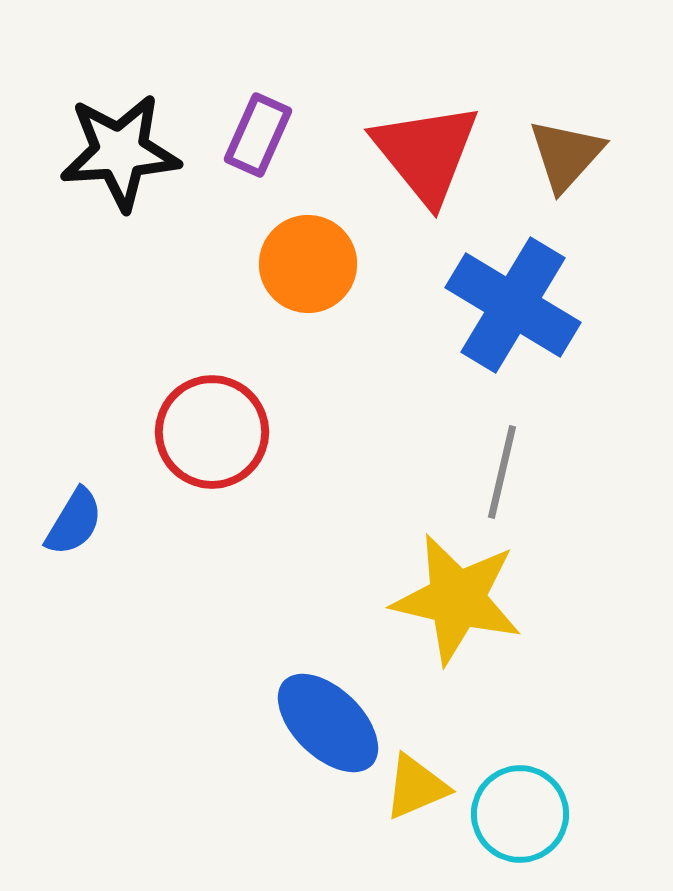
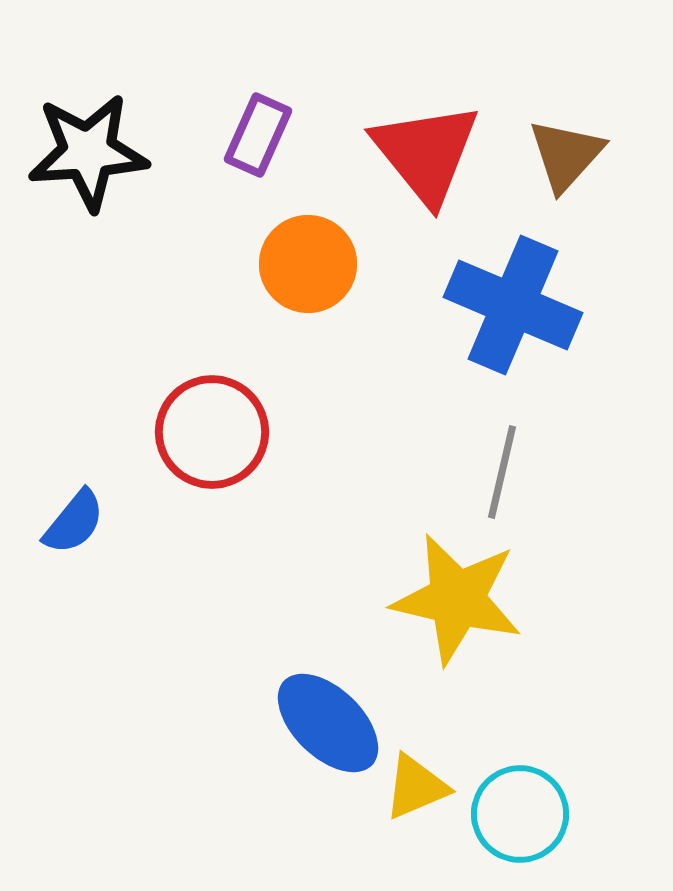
black star: moved 32 px left
blue cross: rotated 8 degrees counterclockwise
blue semicircle: rotated 8 degrees clockwise
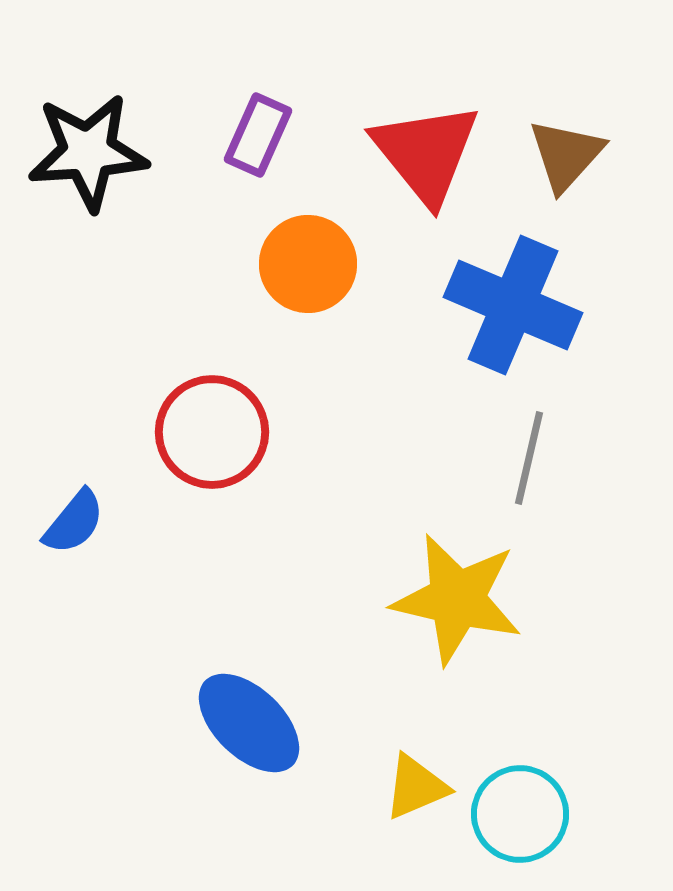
gray line: moved 27 px right, 14 px up
blue ellipse: moved 79 px left
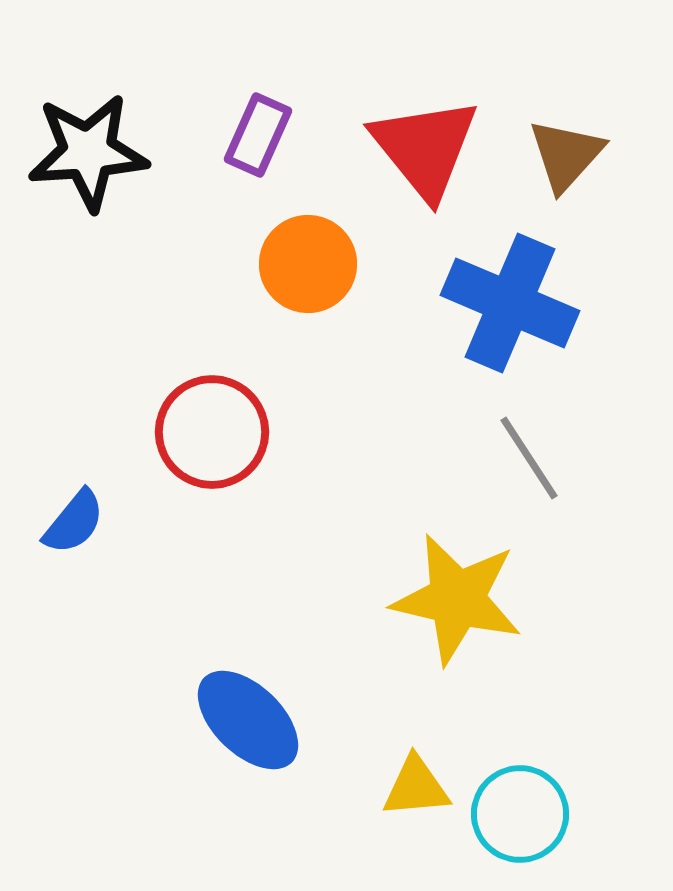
red triangle: moved 1 px left, 5 px up
blue cross: moved 3 px left, 2 px up
gray line: rotated 46 degrees counterclockwise
blue ellipse: moved 1 px left, 3 px up
yellow triangle: rotated 18 degrees clockwise
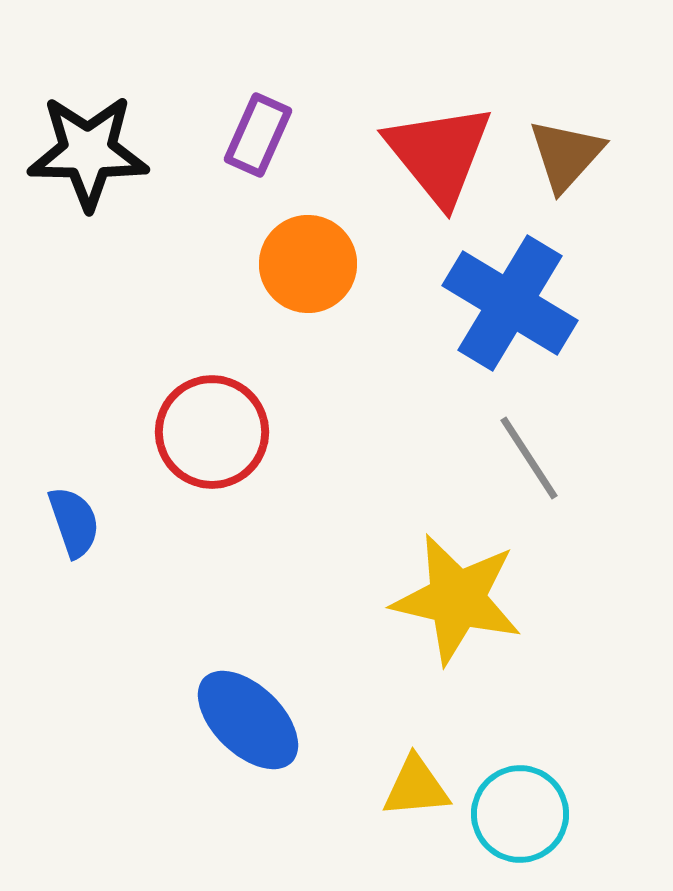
red triangle: moved 14 px right, 6 px down
black star: rotated 5 degrees clockwise
blue cross: rotated 8 degrees clockwise
blue semicircle: rotated 58 degrees counterclockwise
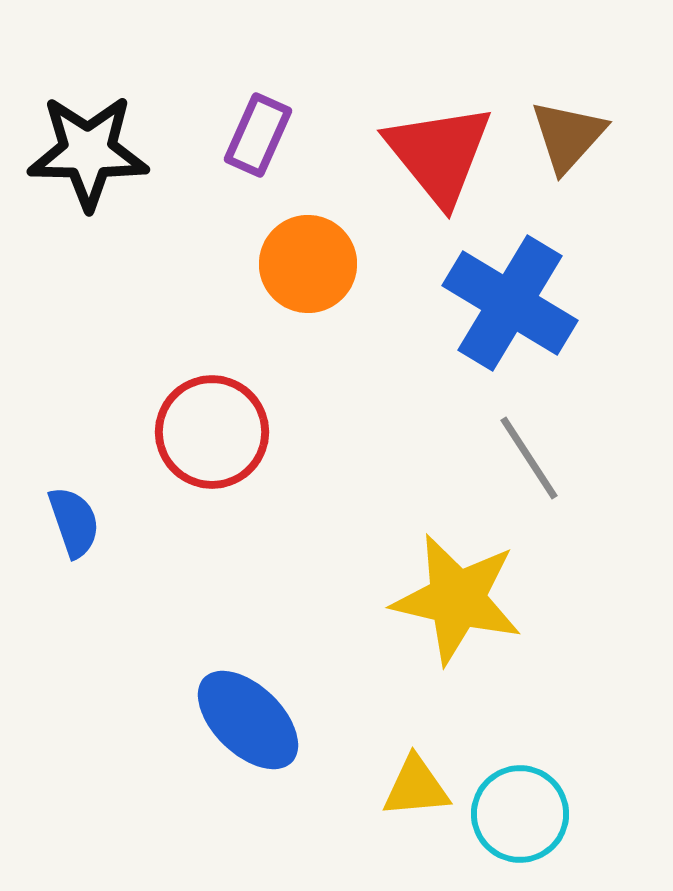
brown triangle: moved 2 px right, 19 px up
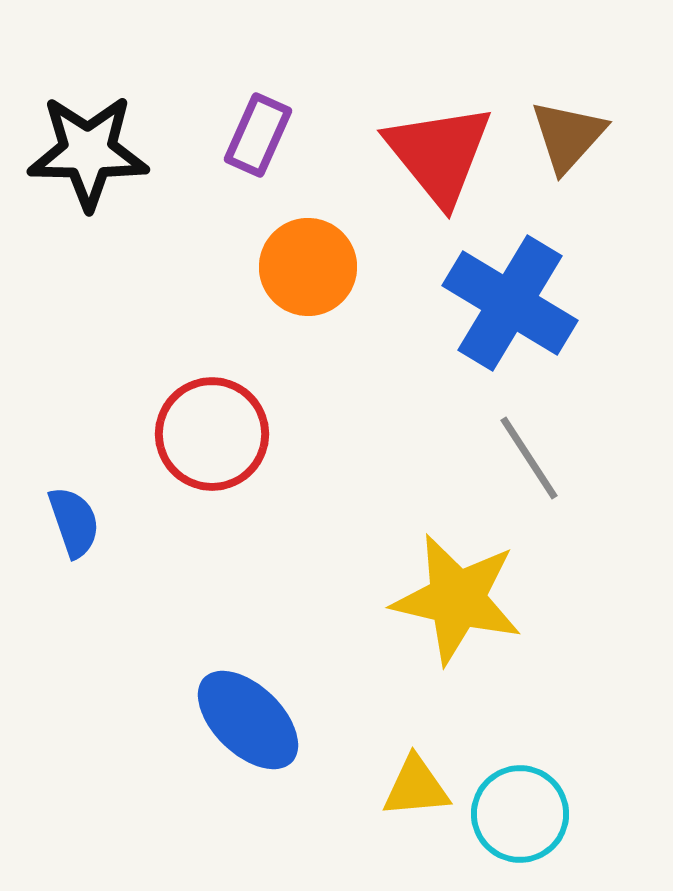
orange circle: moved 3 px down
red circle: moved 2 px down
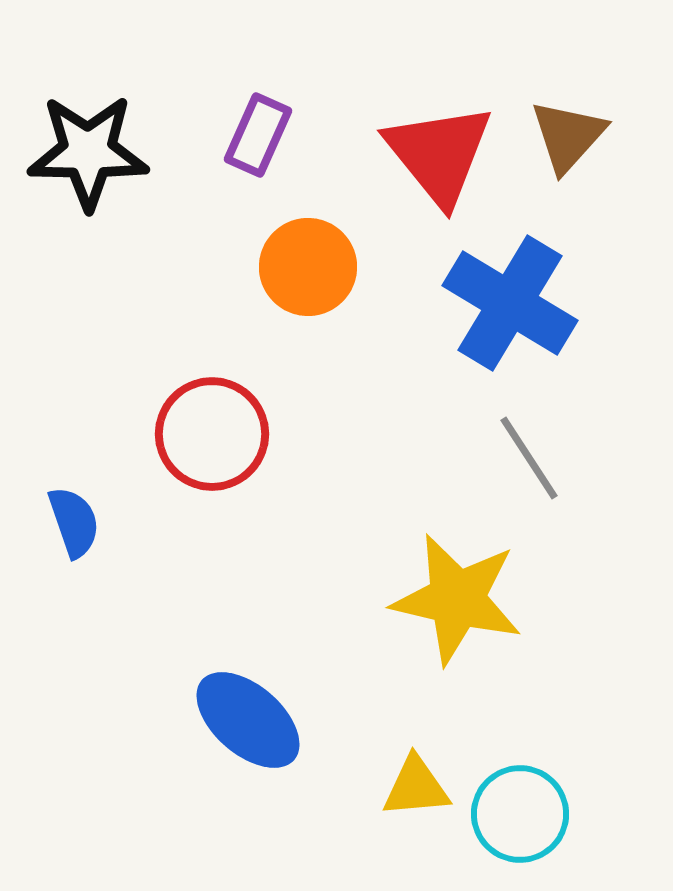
blue ellipse: rotated 3 degrees counterclockwise
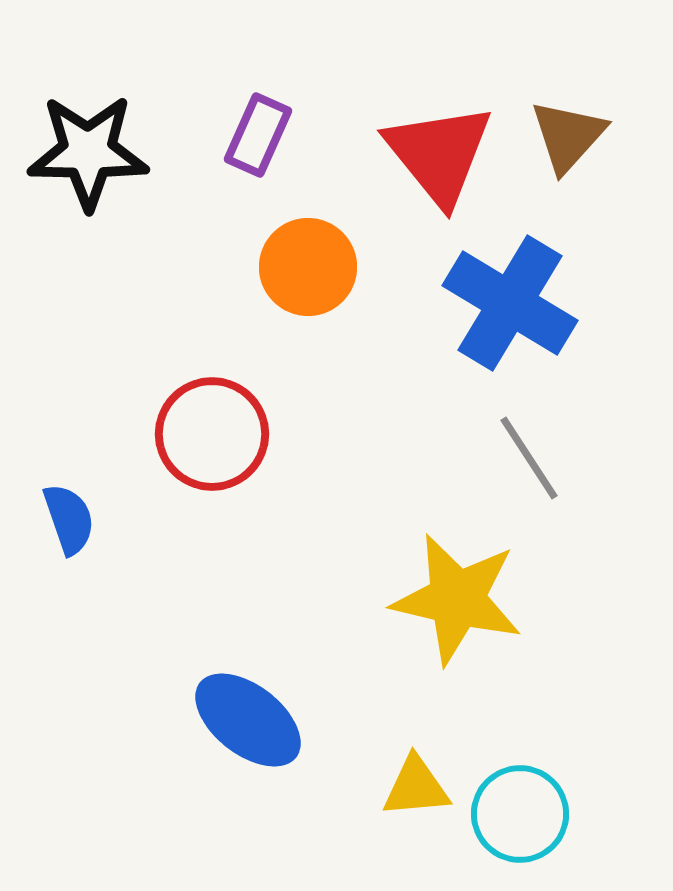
blue semicircle: moved 5 px left, 3 px up
blue ellipse: rotated 3 degrees counterclockwise
